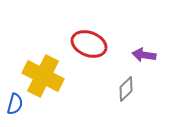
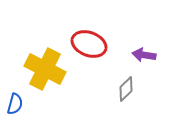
yellow cross: moved 2 px right, 7 px up
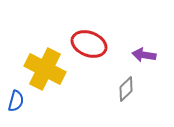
blue semicircle: moved 1 px right, 3 px up
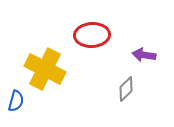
red ellipse: moved 3 px right, 9 px up; rotated 24 degrees counterclockwise
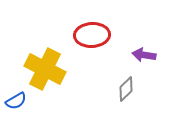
blue semicircle: rotated 45 degrees clockwise
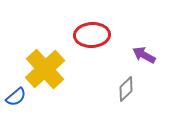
purple arrow: rotated 20 degrees clockwise
yellow cross: rotated 21 degrees clockwise
blue semicircle: moved 4 px up; rotated 10 degrees counterclockwise
